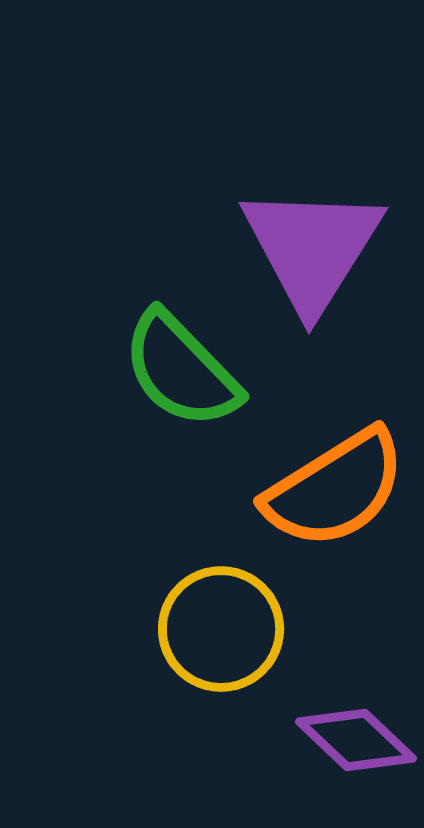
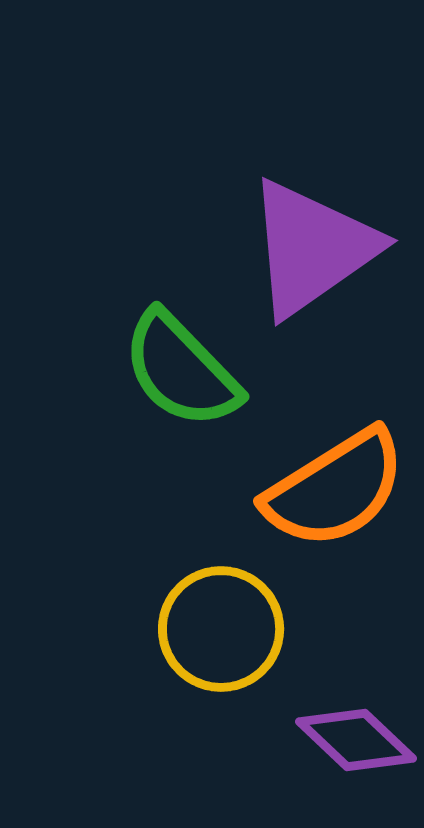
purple triangle: rotated 23 degrees clockwise
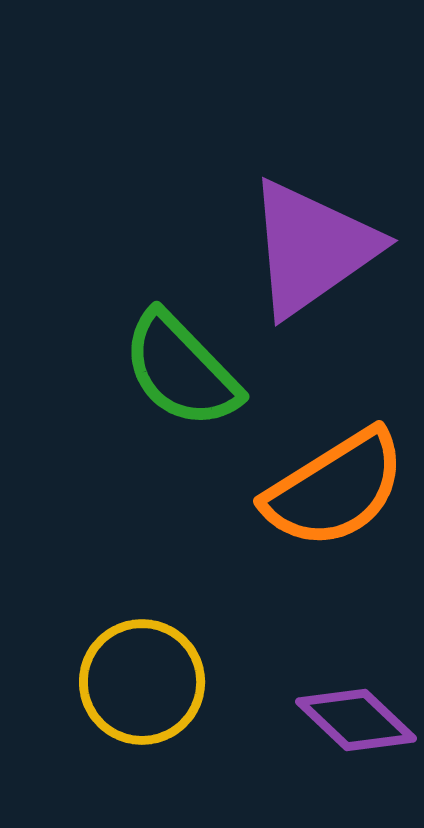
yellow circle: moved 79 px left, 53 px down
purple diamond: moved 20 px up
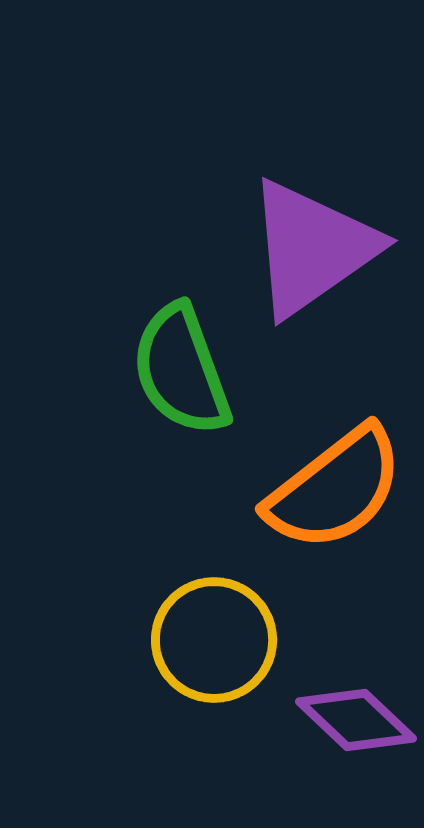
green semicircle: rotated 24 degrees clockwise
orange semicircle: rotated 6 degrees counterclockwise
yellow circle: moved 72 px right, 42 px up
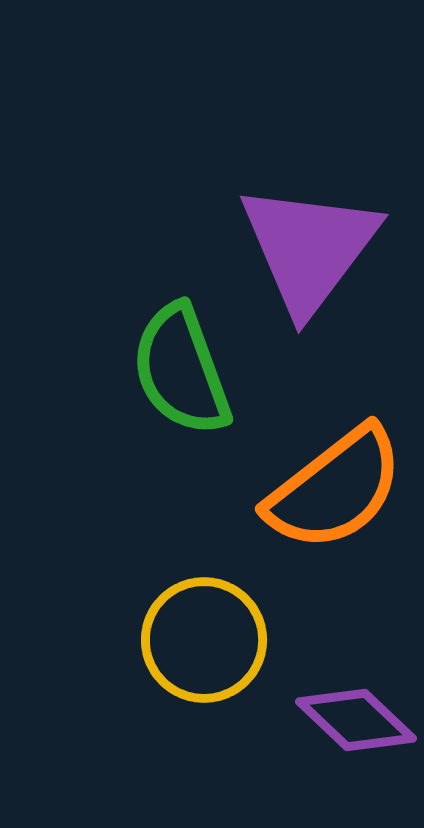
purple triangle: moved 3 px left; rotated 18 degrees counterclockwise
yellow circle: moved 10 px left
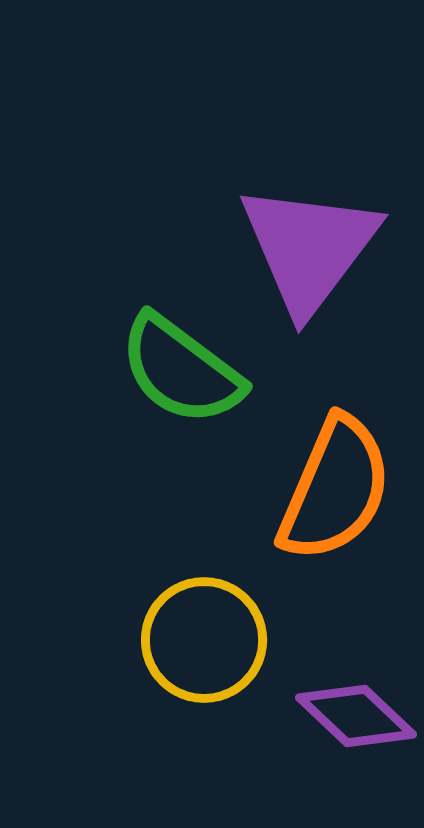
green semicircle: rotated 33 degrees counterclockwise
orange semicircle: rotated 29 degrees counterclockwise
purple diamond: moved 4 px up
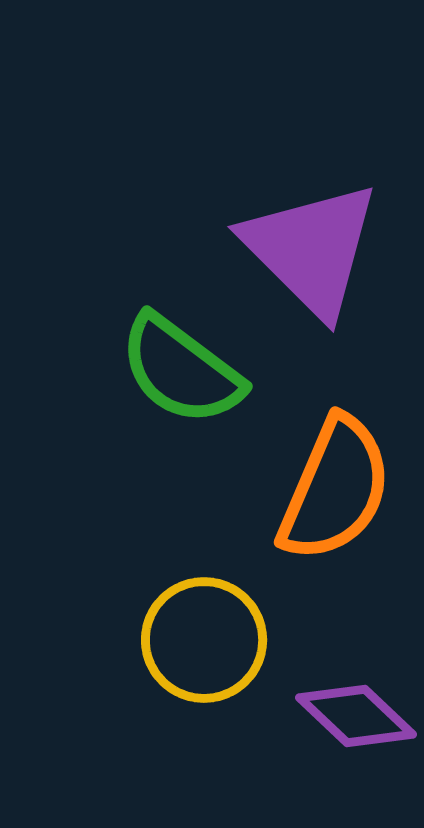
purple triangle: moved 2 px right, 1 px down; rotated 22 degrees counterclockwise
